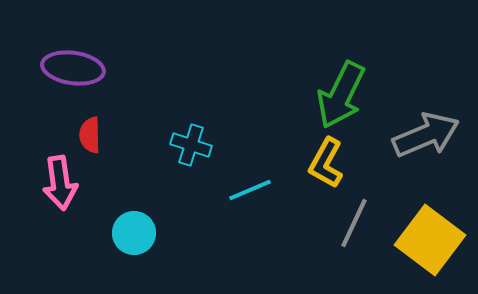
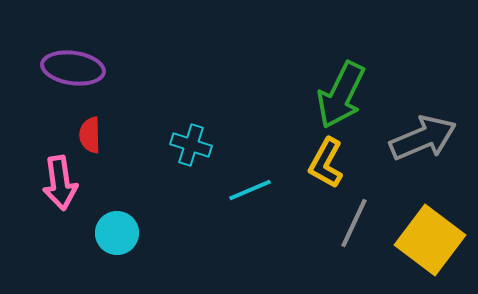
gray arrow: moved 3 px left, 3 px down
cyan circle: moved 17 px left
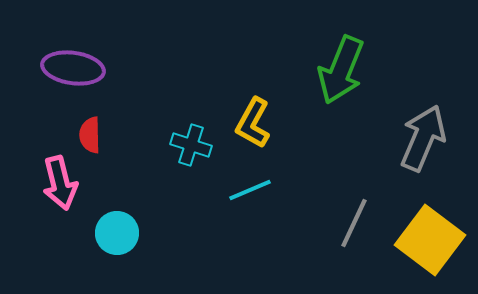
green arrow: moved 25 px up; rotated 4 degrees counterclockwise
gray arrow: rotated 44 degrees counterclockwise
yellow L-shape: moved 73 px left, 40 px up
pink arrow: rotated 6 degrees counterclockwise
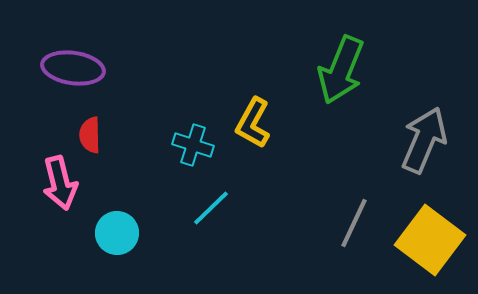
gray arrow: moved 1 px right, 2 px down
cyan cross: moved 2 px right
cyan line: moved 39 px left, 18 px down; rotated 21 degrees counterclockwise
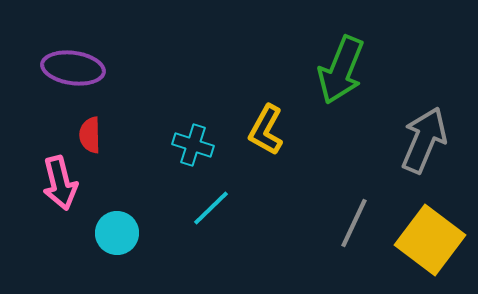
yellow L-shape: moved 13 px right, 7 px down
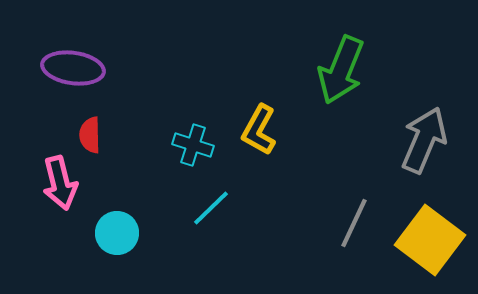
yellow L-shape: moved 7 px left
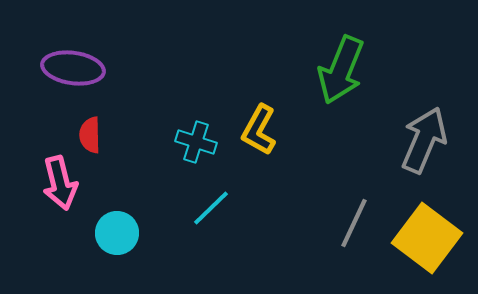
cyan cross: moved 3 px right, 3 px up
yellow square: moved 3 px left, 2 px up
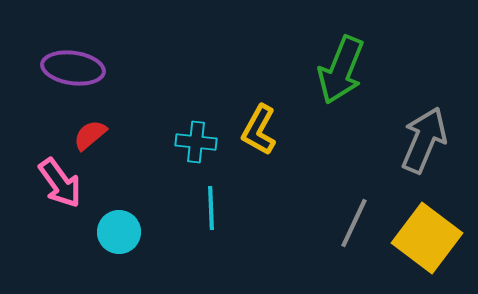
red semicircle: rotated 51 degrees clockwise
cyan cross: rotated 12 degrees counterclockwise
pink arrow: rotated 22 degrees counterclockwise
cyan line: rotated 48 degrees counterclockwise
cyan circle: moved 2 px right, 1 px up
